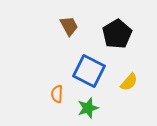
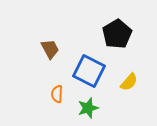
brown trapezoid: moved 19 px left, 23 px down
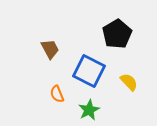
yellow semicircle: rotated 84 degrees counterclockwise
orange semicircle: rotated 24 degrees counterclockwise
green star: moved 1 px right, 2 px down; rotated 10 degrees counterclockwise
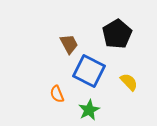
brown trapezoid: moved 19 px right, 5 px up
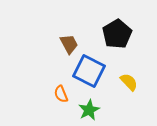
orange semicircle: moved 4 px right
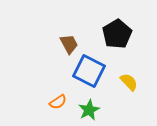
orange semicircle: moved 3 px left, 8 px down; rotated 102 degrees counterclockwise
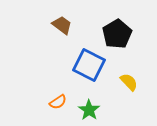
brown trapezoid: moved 7 px left, 19 px up; rotated 25 degrees counterclockwise
blue square: moved 6 px up
green star: rotated 10 degrees counterclockwise
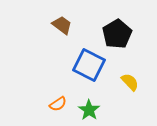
yellow semicircle: moved 1 px right
orange semicircle: moved 2 px down
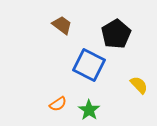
black pentagon: moved 1 px left
yellow semicircle: moved 9 px right, 3 px down
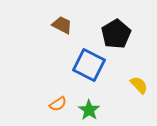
brown trapezoid: rotated 10 degrees counterclockwise
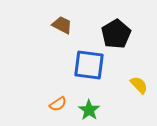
blue square: rotated 20 degrees counterclockwise
